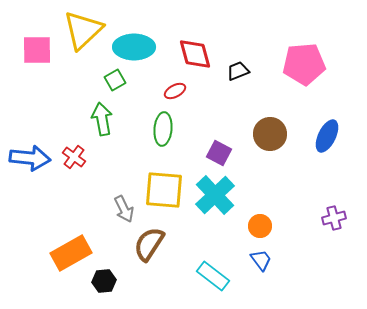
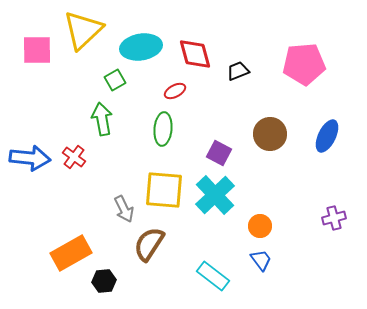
cyan ellipse: moved 7 px right; rotated 9 degrees counterclockwise
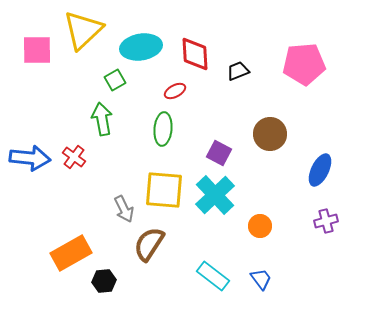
red diamond: rotated 12 degrees clockwise
blue ellipse: moved 7 px left, 34 px down
purple cross: moved 8 px left, 3 px down
blue trapezoid: moved 19 px down
